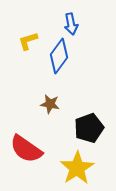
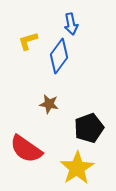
brown star: moved 1 px left
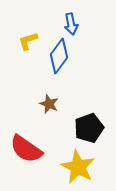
brown star: rotated 12 degrees clockwise
yellow star: moved 1 px right, 1 px up; rotated 12 degrees counterclockwise
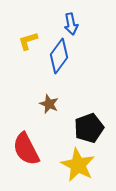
red semicircle: rotated 28 degrees clockwise
yellow star: moved 2 px up
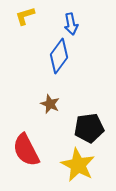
yellow L-shape: moved 3 px left, 25 px up
brown star: moved 1 px right
black pentagon: rotated 12 degrees clockwise
red semicircle: moved 1 px down
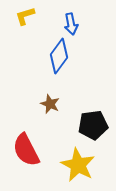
black pentagon: moved 4 px right, 3 px up
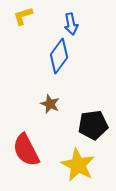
yellow L-shape: moved 2 px left
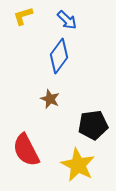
blue arrow: moved 4 px left, 4 px up; rotated 35 degrees counterclockwise
brown star: moved 5 px up
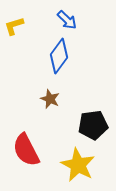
yellow L-shape: moved 9 px left, 10 px down
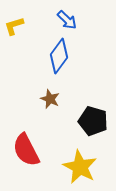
black pentagon: moved 4 px up; rotated 24 degrees clockwise
yellow star: moved 2 px right, 2 px down
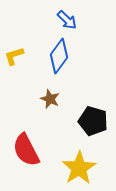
yellow L-shape: moved 30 px down
yellow star: moved 1 px left, 1 px down; rotated 12 degrees clockwise
